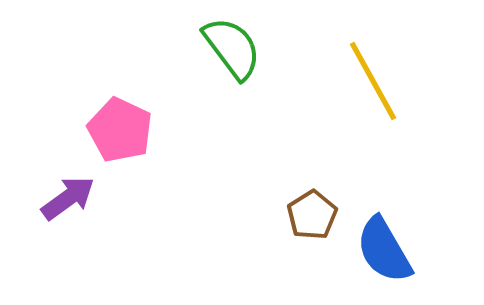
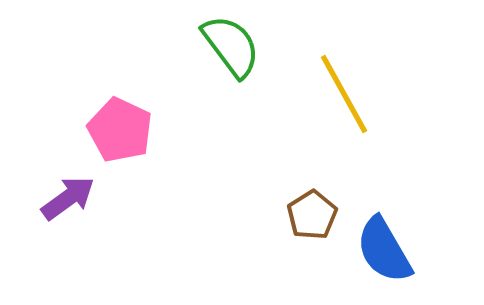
green semicircle: moved 1 px left, 2 px up
yellow line: moved 29 px left, 13 px down
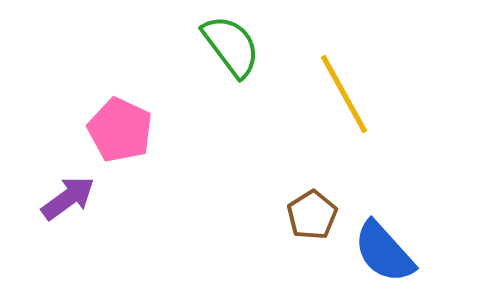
blue semicircle: moved 2 px down; rotated 12 degrees counterclockwise
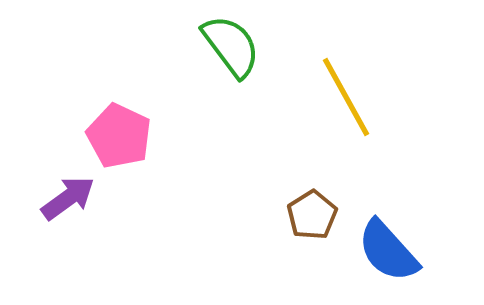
yellow line: moved 2 px right, 3 px down
pink pentagon: moved 1 px left, 6 px down
blue semicircle: moved 4 px right, 1 px up
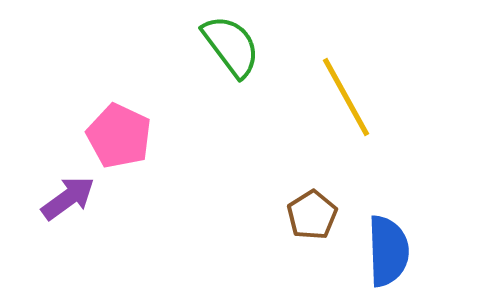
blue semicircle: rotated 140 degrees counterclockwise
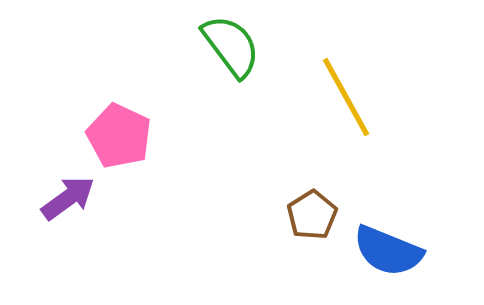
blue semicircle: rotated 114 degrees clockwise
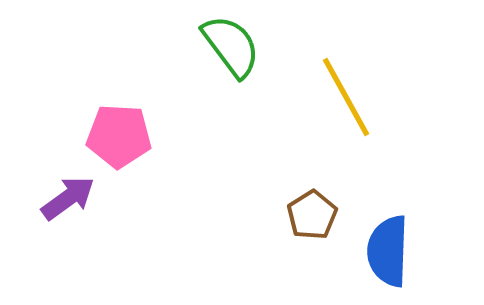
pink pentagon: rotated 22 degrees counterclockwise
blue semicircle: rotated 70 degrees clockwise
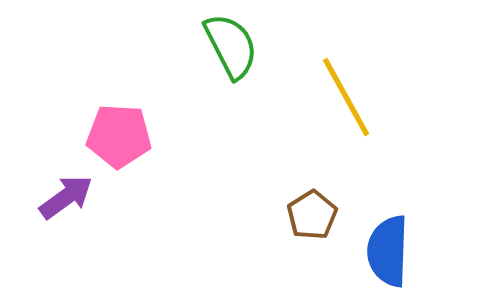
green semicircle: rotated 10 degrees clockwise
purple arrow: moved 2 px left, 1 px up
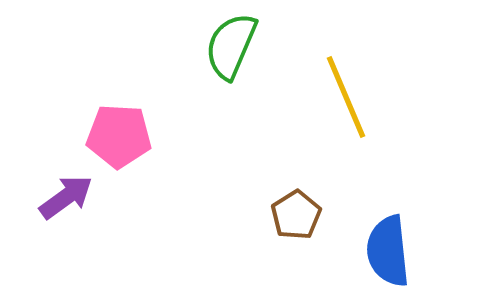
green semicircle: rotated 130 degrees counterclockwise
yellow line: rotated 6 degrees clockwise
brown pentagon: moved 16 px left
blue semicircle: rotated 8 degrees counterclockwise
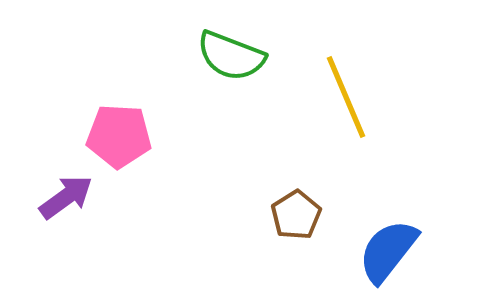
green semicircle: moved 10 px down; rotated 92 degrees counterclockwise
blue semicircle: rotated 44 degrees clockwise
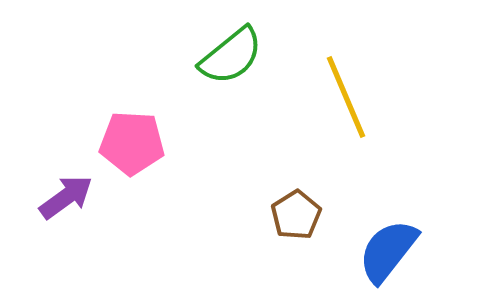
green semicircle: rotated 60 degrees counterclockwise
pink pentagon: moved 13 px right, 7 px down
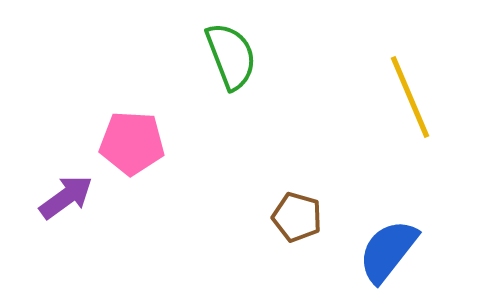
green semicircle: rotated 72 degrees counterclockwise
yellow line: moved 64 px right
brown pentagon: moved 1 px right, 2 px down; rotated 24 degrees counterclockwise
